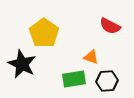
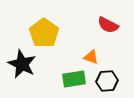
red semicircle: moved 2 px left, 1 px up
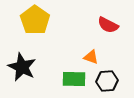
yellow pentagon: moved 9 px left, 13 px up
black star: moved 3 px down
green rectangle: rotated 10 degrees clockwise
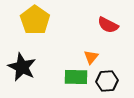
orange triangle: rotated 49 degrees clockwise
green rectangle: moved 2 px right, 2 px up
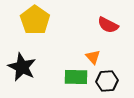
orange triangle: moved 2 px right; rotated 21 degrees counterclockwise
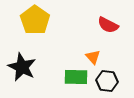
black hexagon: rotated 10 degrees clockwise
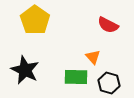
black star: moved 3 px right, 3 px down
black hexagon: moved 2 px right, 2 px down; rotated 10 degrees clockwise
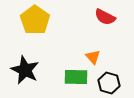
red semicircle: moved 3 px left, 8 px up
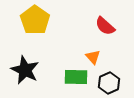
red semicircle: moved 9 px down; rotated 15 degrees clockwise
black hexagon: rotated 20 degrees clockwise
